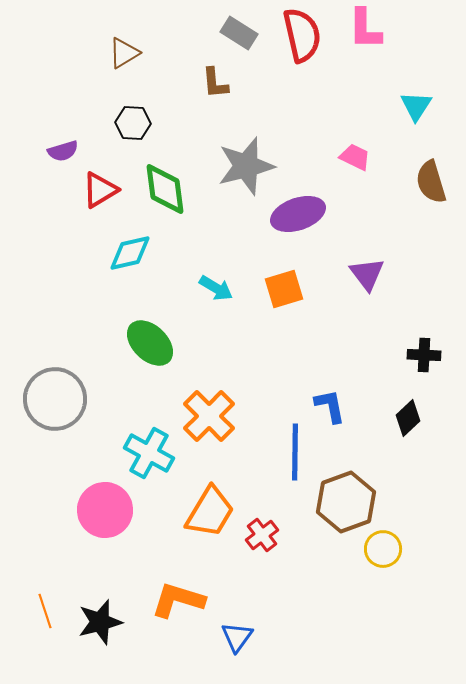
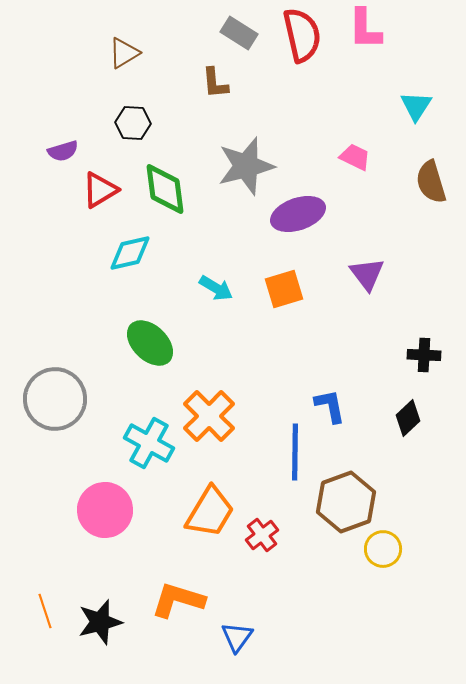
cyan cross: moved 10 px up
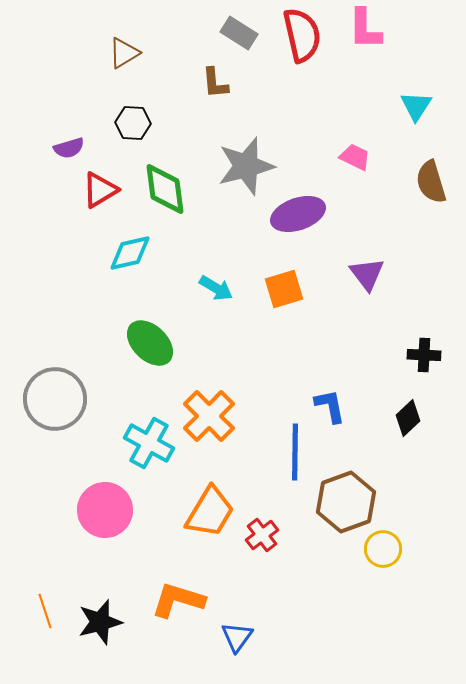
purple semicircle: moved 6 px right, 3 px up
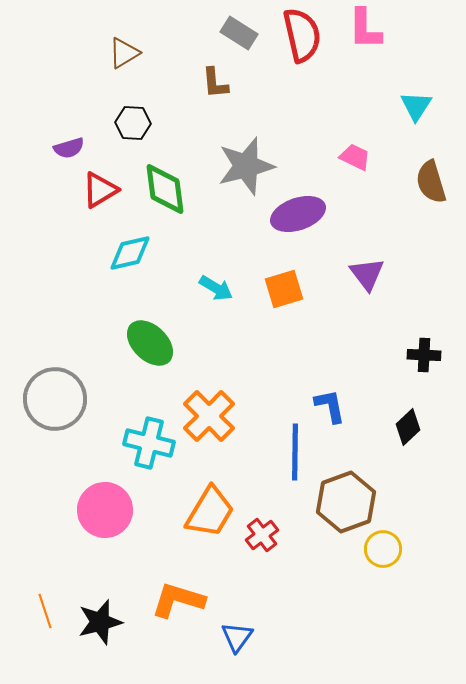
black diamond: moved 9 px down
cyan cross: rotated 15 degrees counterclockwise
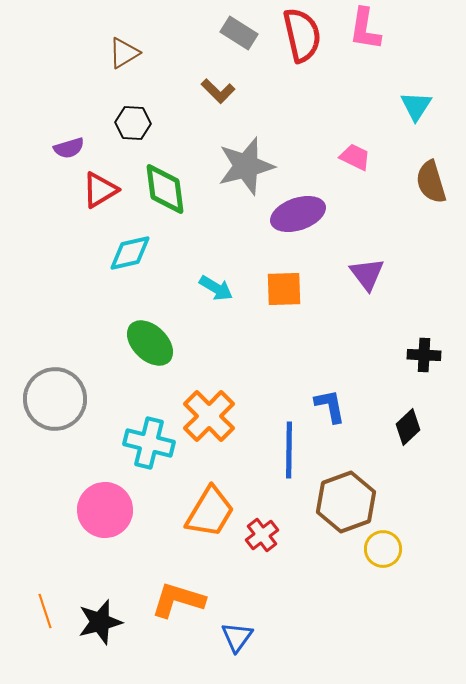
pink L-shape: rotated 9 degrees clockwise
brown L-shape: moved 3 px right, 8 px down; rotated 40 degrees counterclockwise
orange square: rotated 15 degrees clockwise
blue line: moved 6 px left, 2 px up
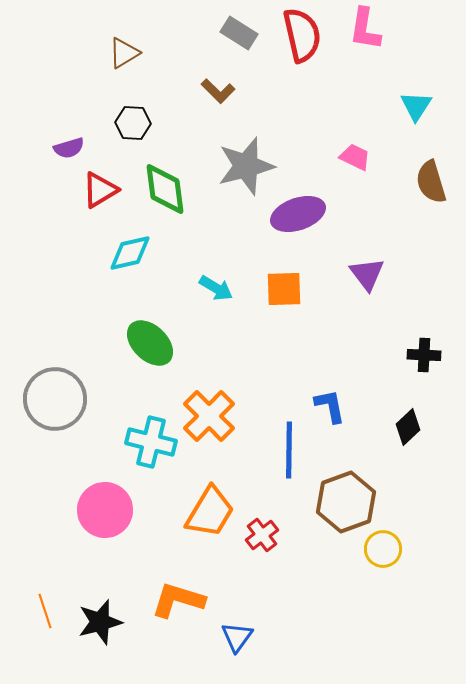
cyan cross: moved 2 px right, 1 px up
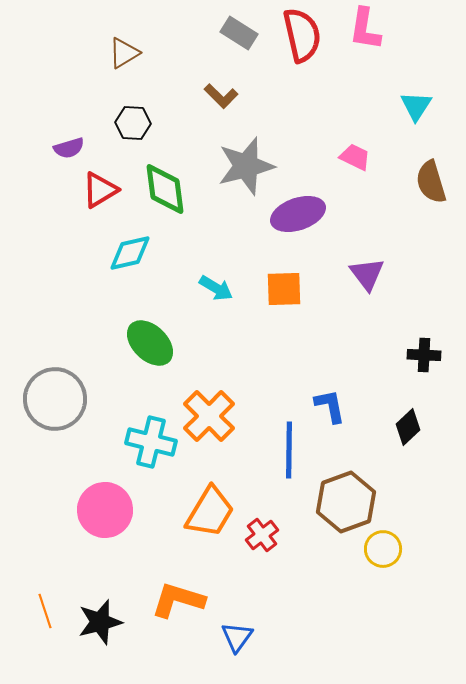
brown L-shape: moved 3 px right, 5 px down
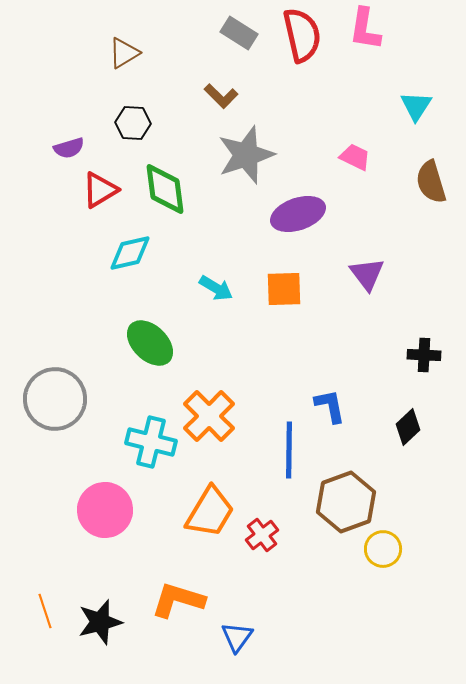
gray star: moved 11 px up; rotated 4 degrees counterclockwise
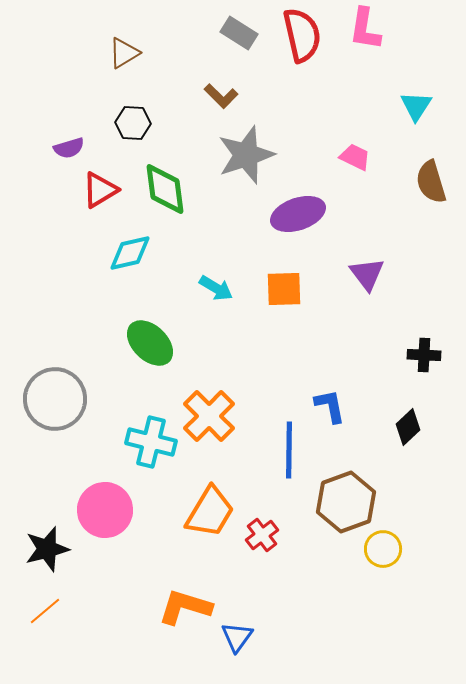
orange L-shape: moved 7 px right, 7 px down
orange line: rotated 68 degrees clockwise
black star: moved 53 px left, 73 px up
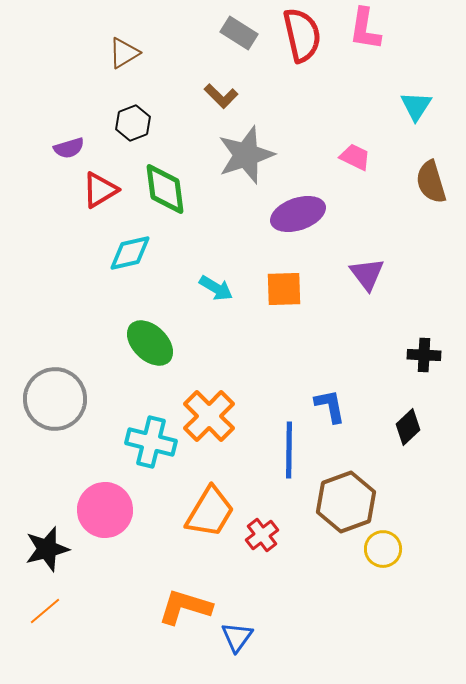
black hexagon: rotated 24 degrees counterclockwise
